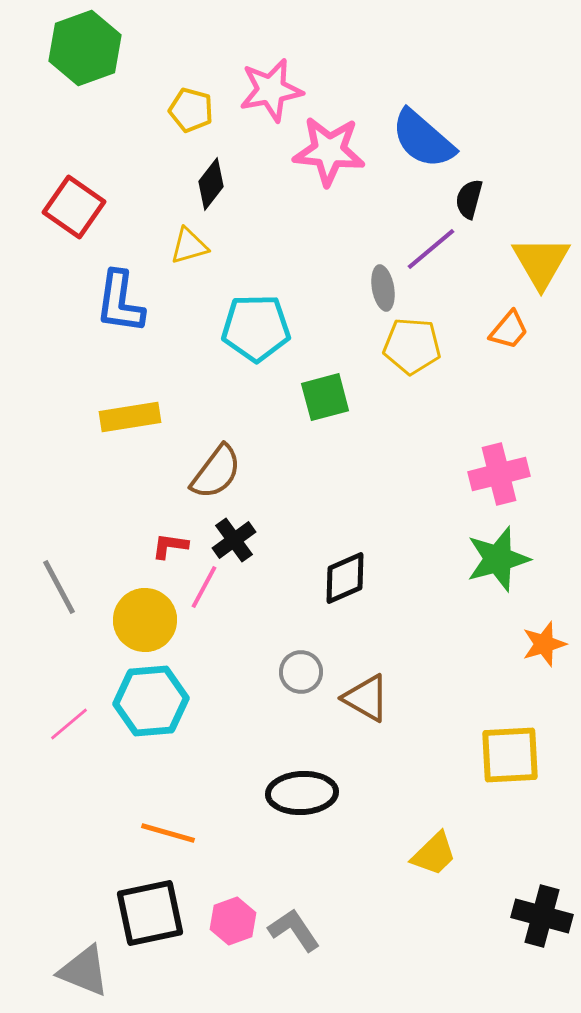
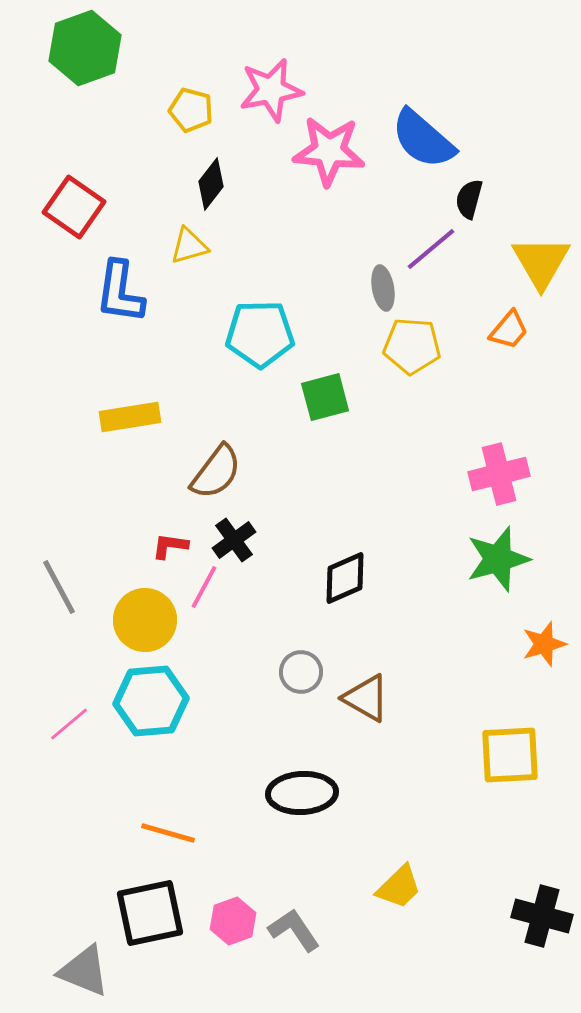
blue L-shape at (120, 302): moved 10 px up
cyan pentagon at (256, 328): moved 4 px right, 6 px down
yellow trapezoid at (434, 854): moved 35 px left, 33 px down
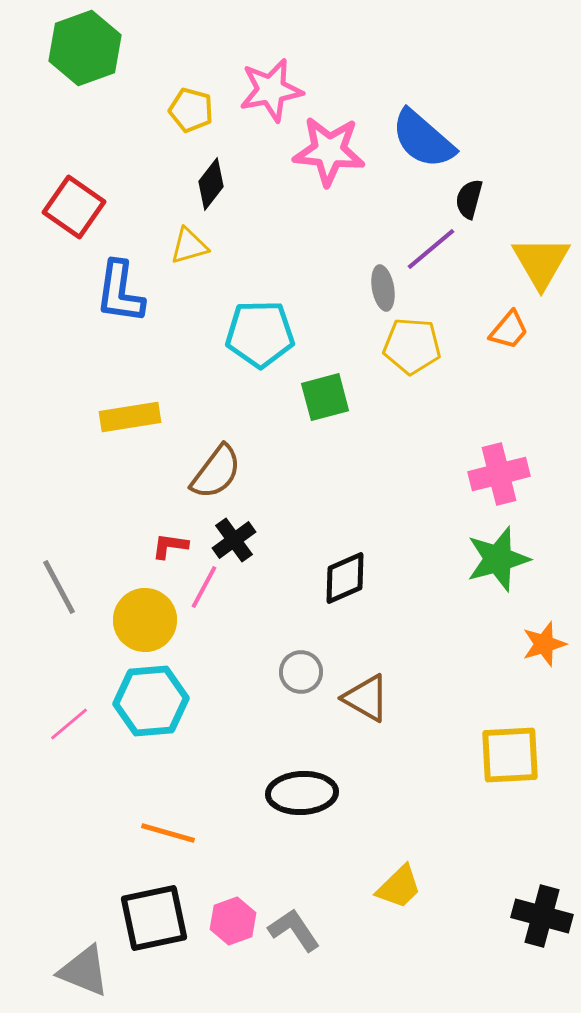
black square at (150, 913): moved 4 px right, 5 px down
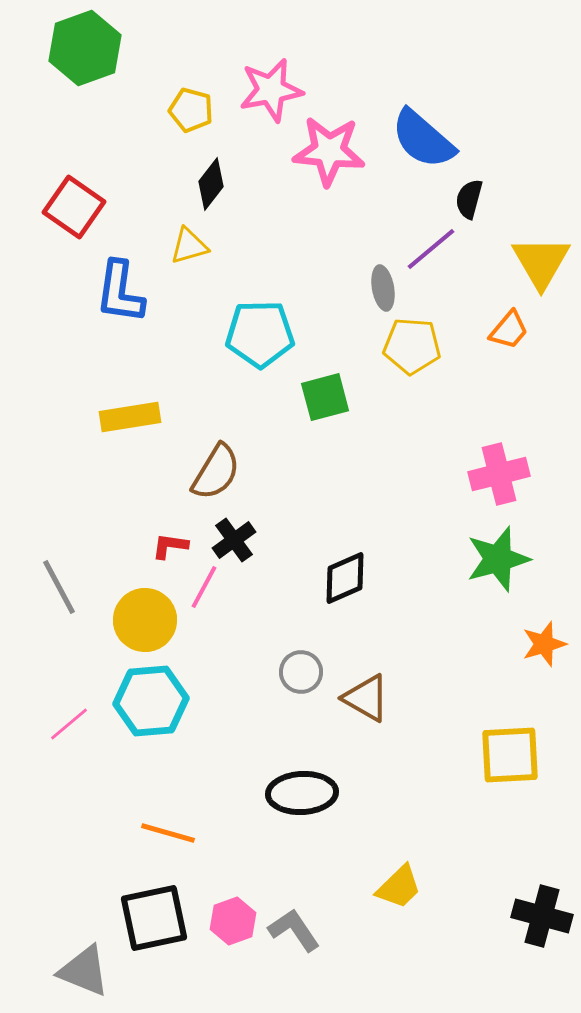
brown semicircle at (216, 472): rotated 6 degrees counterclockwise
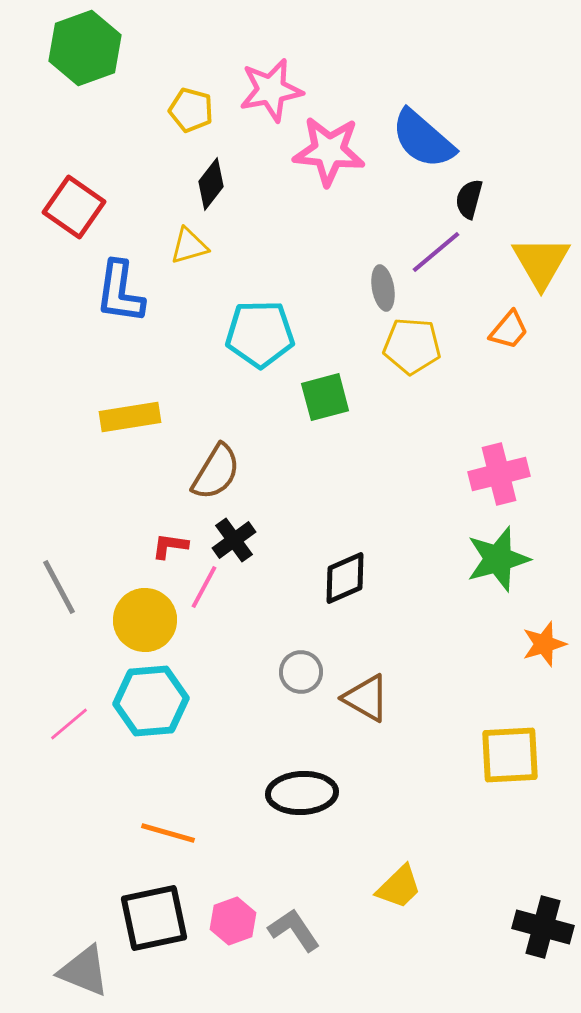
purple line at (431, 249): moved 5 px right, 3 px down
black cross at (542, 916): moved 1 px right, 11 px down
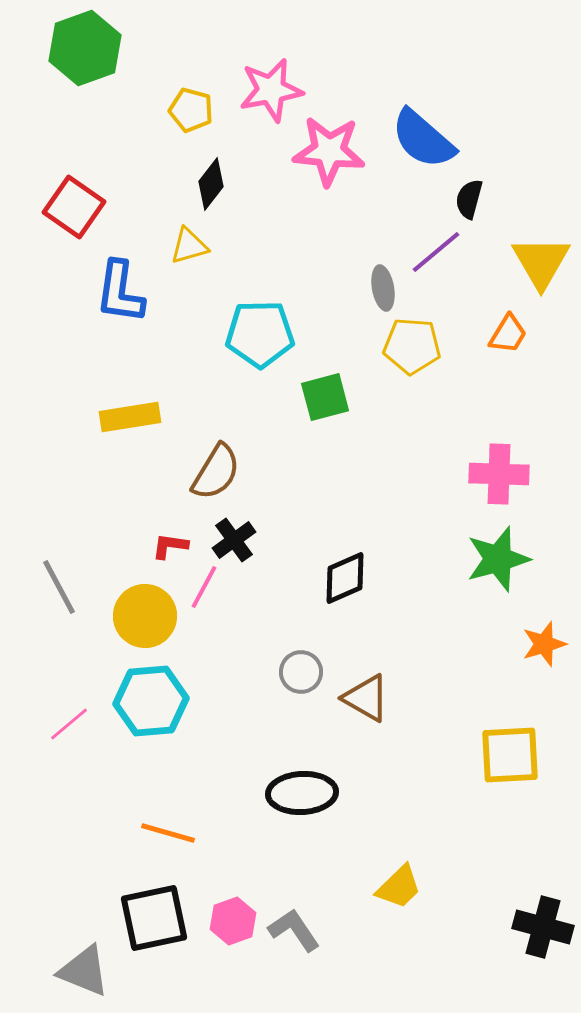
orange trapezoid at (509, 330): moved 1 px left, 4 px down; rotated 9 degrees counterclockwise
pink cross at (499, 474): rotated 16 degrees clockwise
yellow circle at (145, 620): moved 4 px up
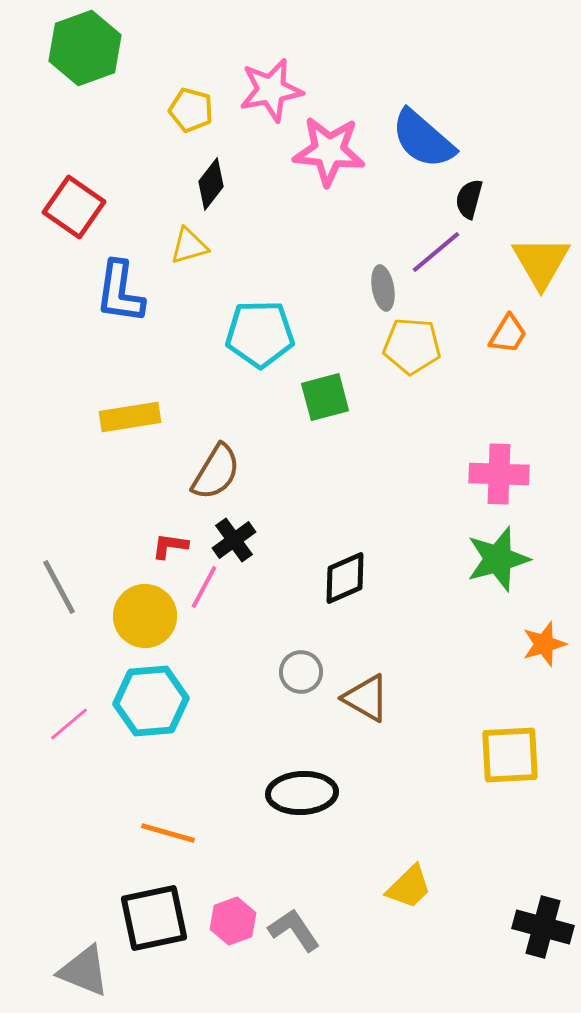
yellow trapezoid at (399, 887): moved 10 px right
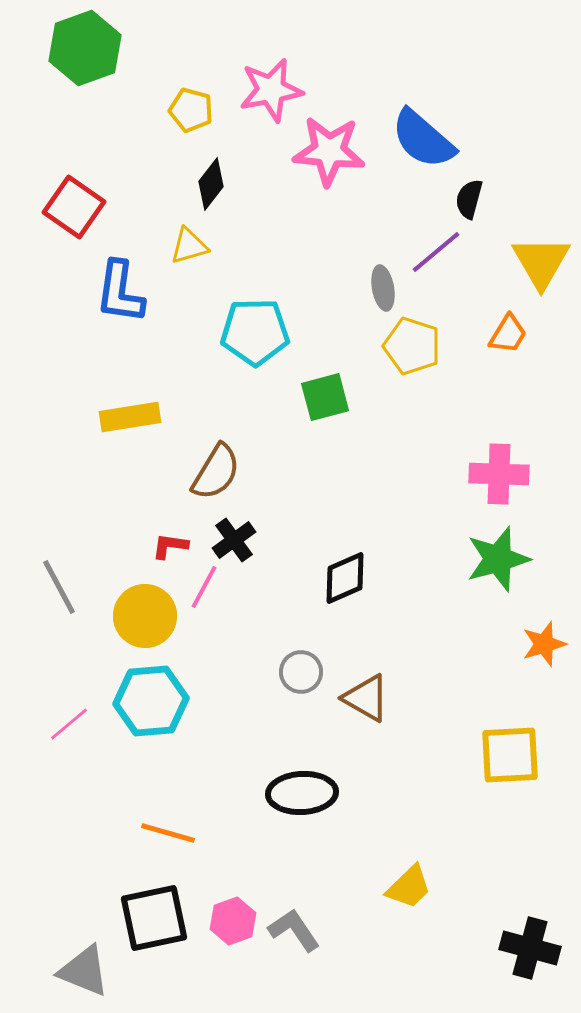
cyan pentagon at (260, 334): moved 5 px left, 2 px up
yellow pentagon at (412, 346): rotated 14 degrees clockwise
black cross at (543, 927): moved 13 px left, 21 px down
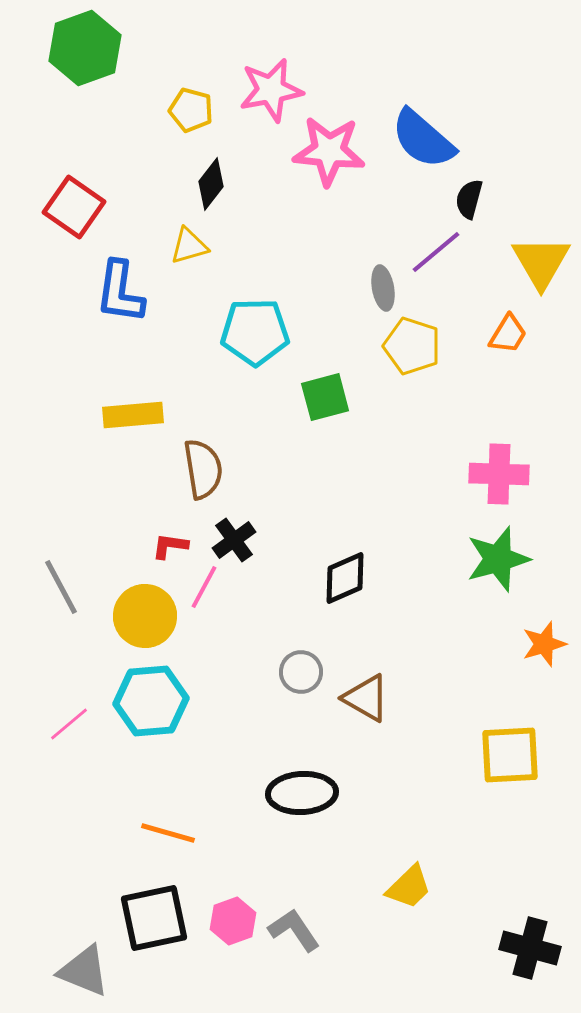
yellow rectangle at (130, 417): moved 3 px right, 2 px up; rotated 4 degrees clockwise
brown semicircle at (216, 472): moved 13 px left, 3 px up; rotated 40 degrees counterclockwise
gray line at (59, 587): moved 2 px right
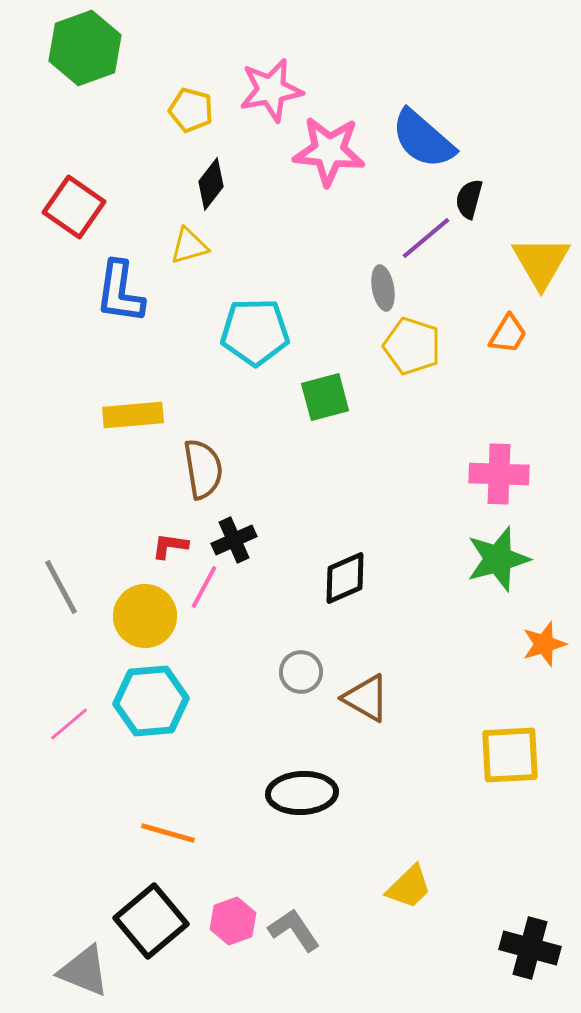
purple line at (436, 252): moved 10 px left, 14 px up
black cross at (234, 540): rotated 12 degrees clockwise
black square at (154, 918): moved 3 px left, 3 px down; rotated 28 degrees counterclockwise
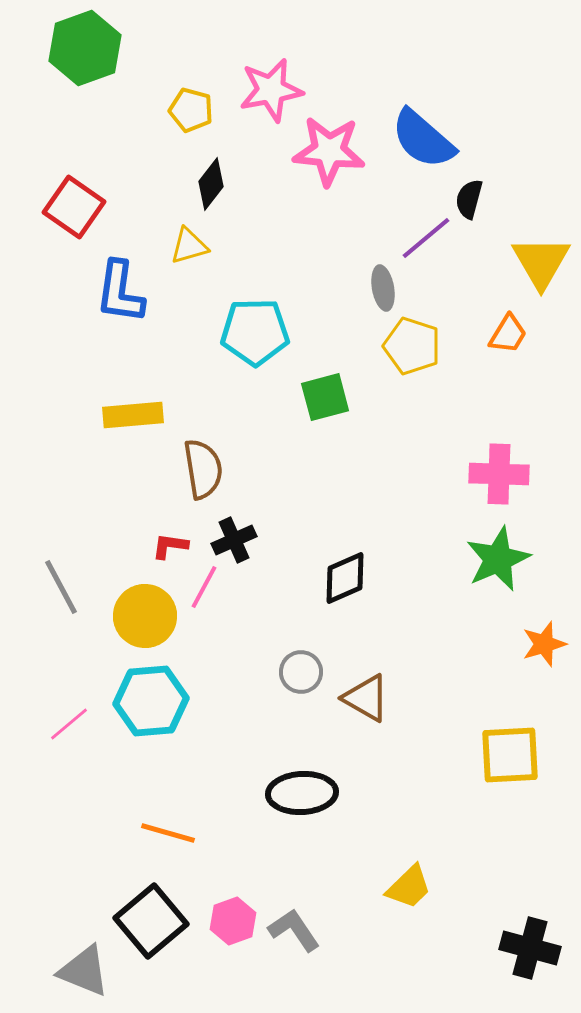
green star at (498, 559): rotated 8 degrees counterclockwise
